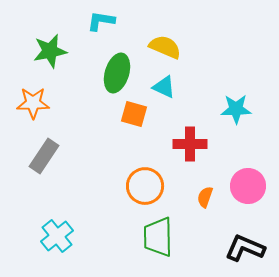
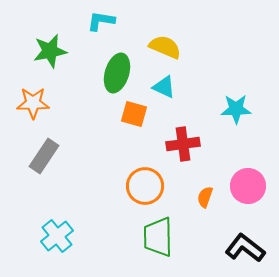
red cross: moved 7 px left; rotated 8 degrees counterclockwise
black L-shape: rotated 15 degrees clockwise
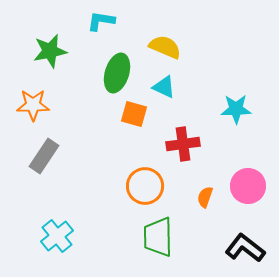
orange star: moved 2 px down
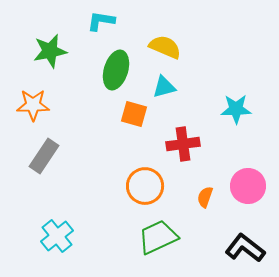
green ellipse: moved 1 px left, 3 px up
cyan triangle: rotated 40 degrees counterclockwise
green trapezoid: rotated 66 degrees clockwise
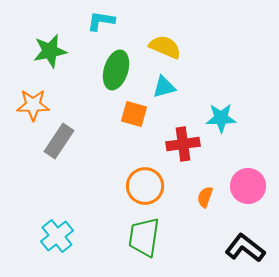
cyan star: moved 15 px left, 9 px down
gray rectangle: moved 15 px right, 15 px up
green trapezoid: moved 14 px left; rotated 57 degrees counterclockwise
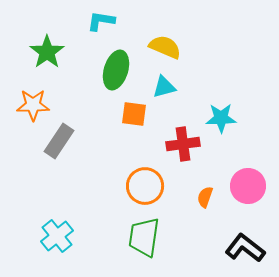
green star: moved 3 px left, 1 px down; rotated 24 degrees counterclockwise
orange square: rotated 8 degrees counterclockwise
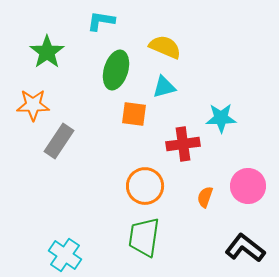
cyan cross: moved 8 px right, 19 px down; rotated 16 degrees counterclockwise
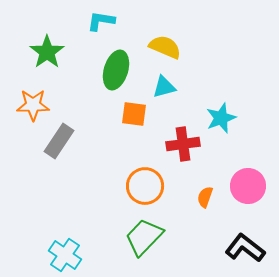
cyan star: rotated 20 degrees counterclockwise
green trapezoid: rotated 36 degrees clockwise
